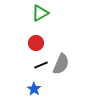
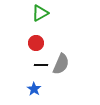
black line: rotated 24 degrees clockwise
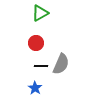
black line: moved 1 px down
blue star: moved 1 px right, 1 px up
